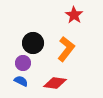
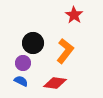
orange L-shape: moved 1 px left, 2 px down
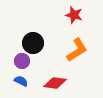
red star: rotated 18 degrees counterclockwise
orange L-shape: moved 12 px right, 1 px up; rotated 20 degrees clockwise
purple circle: moved 1 px left, 2 px up
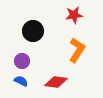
red star: rotated 24 degrees counterclockwise
black circle: moved 12 px up
orange L-shape: rotated 25 degrees counterclockwise
red diamond: moved 1 px right, 1 px up
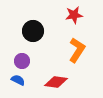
blue semicircle: moved 3 px left, 1 px up
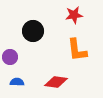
orange L-shape: rotated 140 degrees clockwise
purple circle: moved 12 px left, 4 px up
blue semicircle: moved 1 px left, 2 px down; rotated 24 degrees counterclockwise
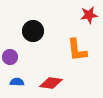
red star: moved 15 px right
red diamond: moved 5 px left, 1 px down
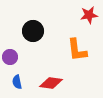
blue semicircle: rotated 104 degrees counterclockwise
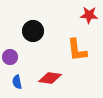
red star: rotated 12 degrees clockwise
red diamond: moved 1 px left, 5 px up
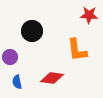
black circle: moved 1 px left
red diamond: moved 2 px right
